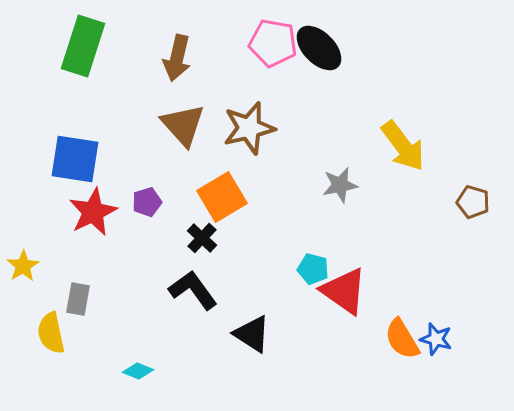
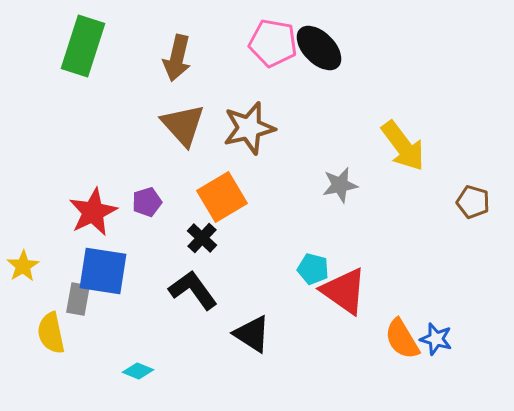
blue square: moved 28 px right, 112 px down
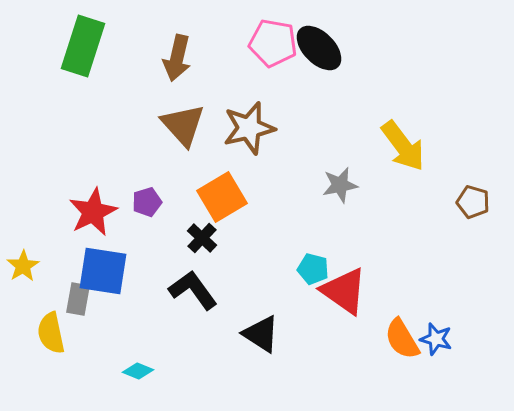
black triangle: moved 9 px right
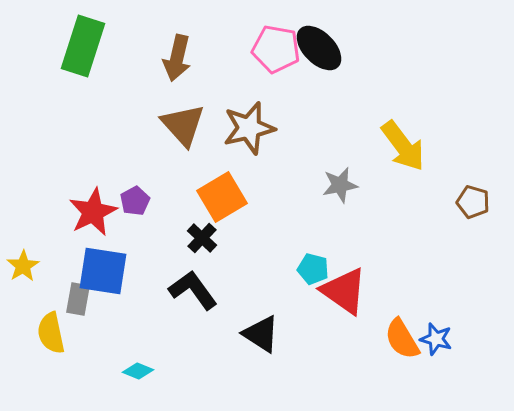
pink pentagon: moved 3 px right, 6 px down
purple pentagon: moved 12 px left, 1 px up; rotated 12 degrees counterclockwise
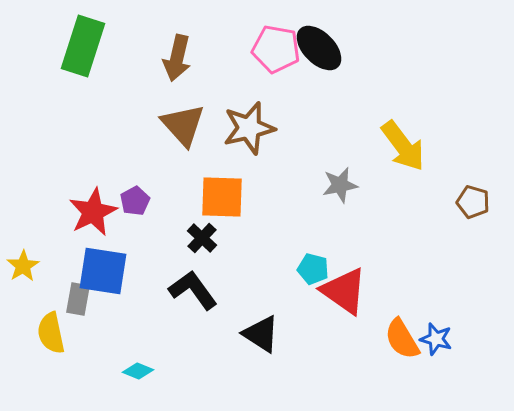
orange square: rotated 33 degrees clockwise
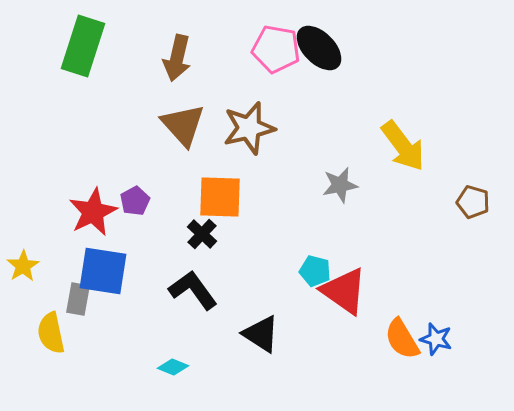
orange square: moved 2 px left
black cross: moved 4 px up
cyan pentagon: moved 2 px right, 2 px down
cyan diamond: moved 35 px right, 4 px up
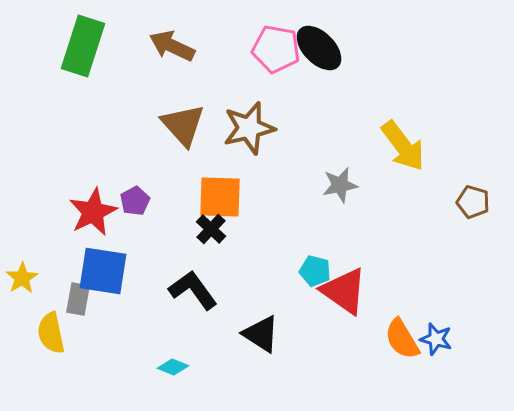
brown arrow: moved 5 px left, 12 px up; rotated 102 degrees clockwise
black cross: moved 9 px right, 5 px up
yellow star: moved 1 px left, 12 px down
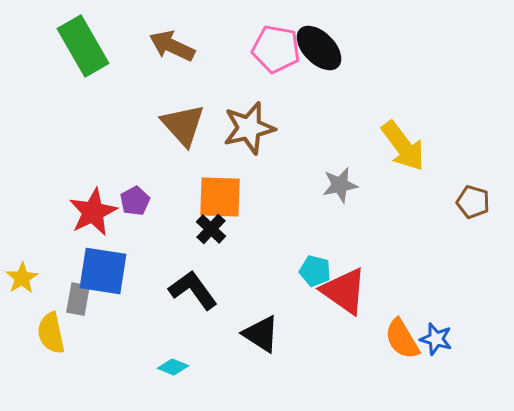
green rectangle: rotated 48 degrees counterclockwise
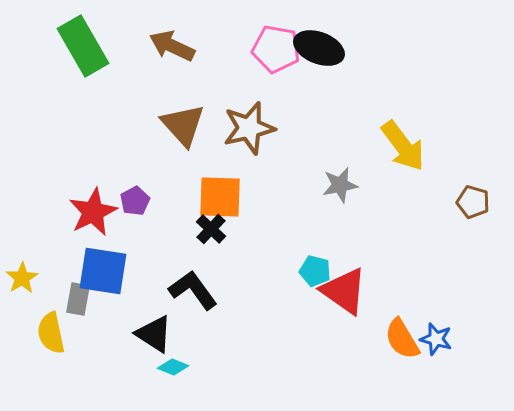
black ellipse: rotated 24 degrees counterclockwise
black triangle: moved 107 px left
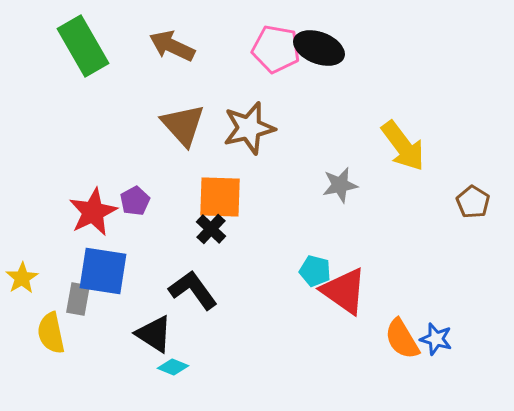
brown pentagon: rotated 16 degrees clockwise
